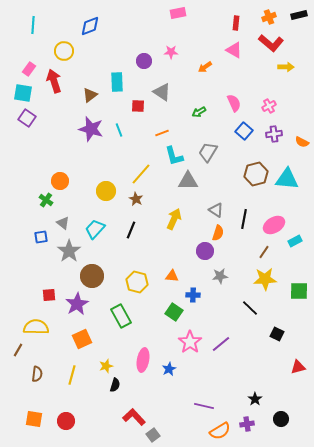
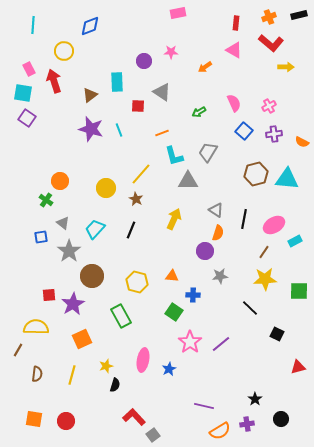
pink rectangle at (29, 69): rotated 64 degrees counterclockwise
yellow circle at (106, 191): moved 3 px up
purple star at (77, 304): moved 4 px left
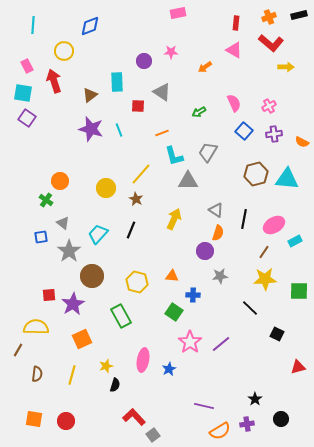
pink rectangle at (29, 69): moved 2 px left, 3 px up
cyan trapezoid at (95, 229): moved 3 px right, 5 px down
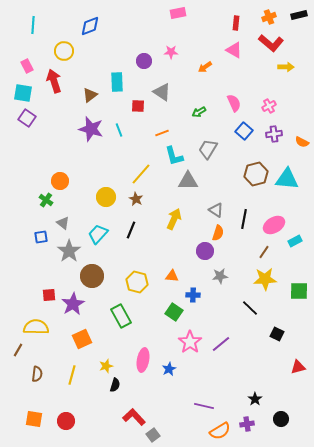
gray trapezoid at (208, 152): moved 3 px up
yellow circle at (106, 188): moved 9 px down
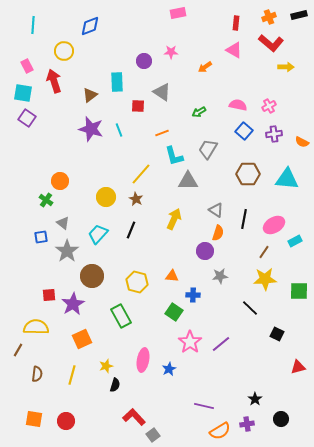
pink semicircle at (234, 103): moved 4 px right, 2 px down; rotated 54 degrees counterclockwise
brown hexagon at (256, 174): moved 8 px left; rotated 15 degrees clockwise
gray star at (69, 251): moved 2 px left
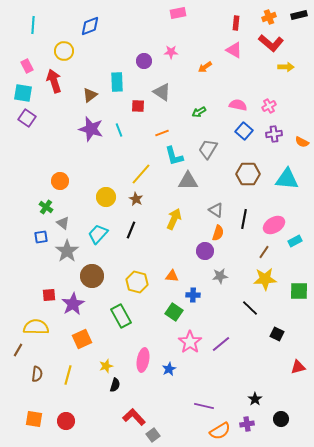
green cross at (46, 200): moved 7 px down
yellow line at (72, 375): moved 4 px left
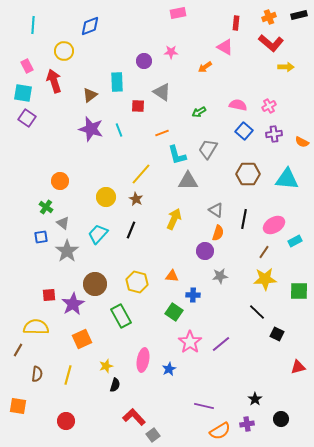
pink triangle at (234, 50): moved 9 px left, 3 px up
cyan L-shape at (174, 156): moved 3 px right, 1 px up
brown circle at (92, 276): moved 3 px right, 8 px down
black line at (250, 308): moved 7 px right, 4 px down
orange square at (34, 419): moved 16 px left, 13 px up
